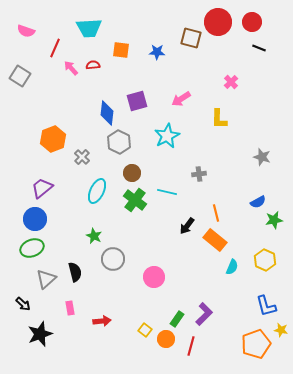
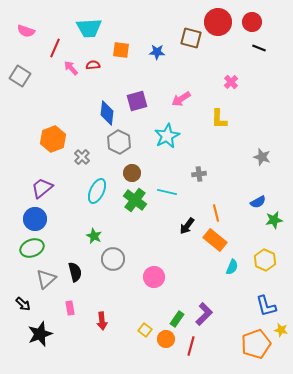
red arrow at (102, 321): rotated 90 degrees clockwise
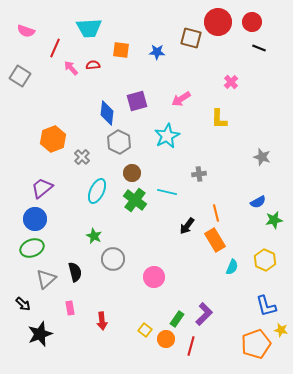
orange rectangle at (215, 240): rotated 20 degrees clockwise
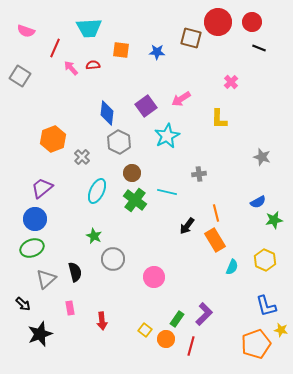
purple square at (137, 101): moved 9 px right, 5 px down; rotated 20 degrees counterclockwise
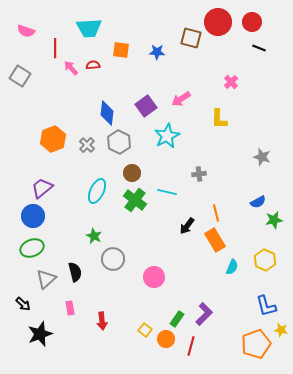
red line at (55, 48): rotated 24 degrees counterclockwise
gray cross at (82, 157): moved 5 px right, 12 px up
blue circle at (35, 219): moved 2 px left, 3 px up
